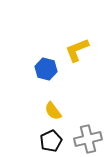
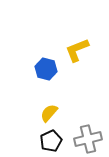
yellow semicircle: moved 4 px left, 2 px down; rotated 78 degrees clockwise
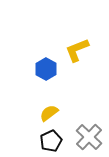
blue hexagon: rotated 15 degrees clockwise
yellow semicircle: rotated 12 degrees clockwise
gray cross: moved 1 px right, 2 px up; rotated 32 degrees counterclockwise
